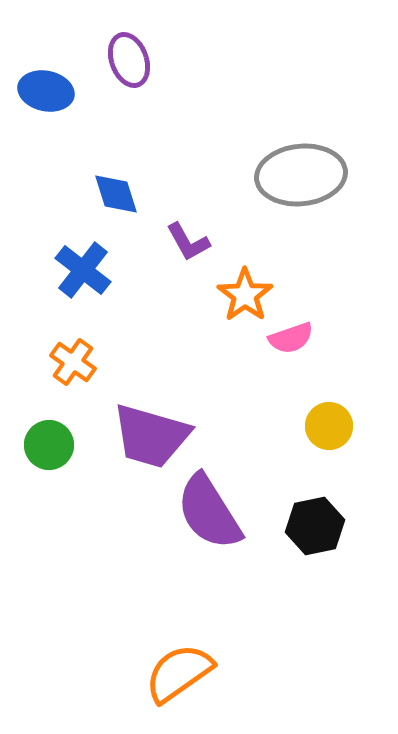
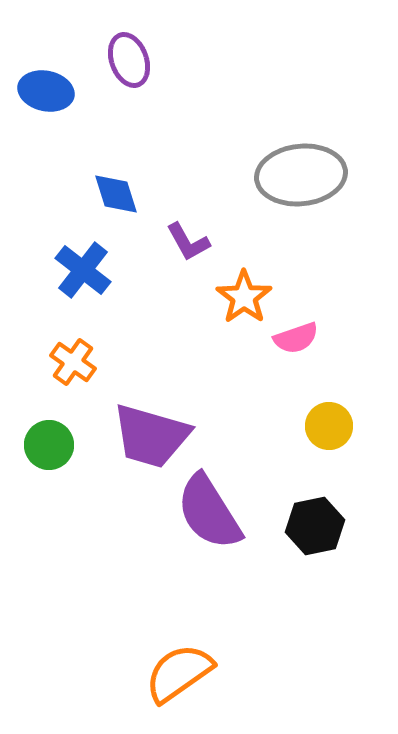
orange star: moved 1 px left, 2 px down
pink semicircle: moved 5 px right
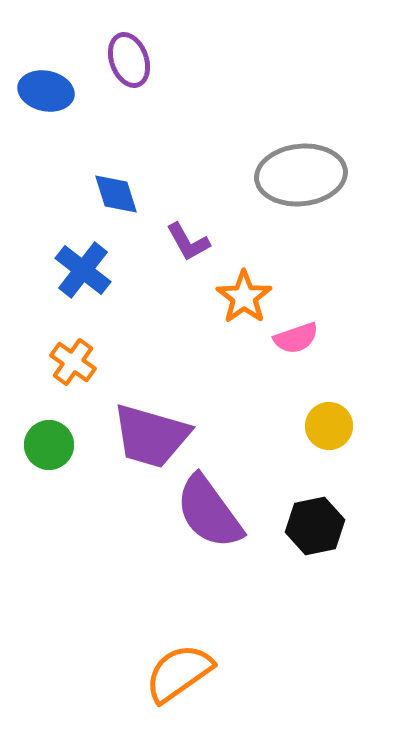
purple semicircle: rotated 4 degrees counterclockwise
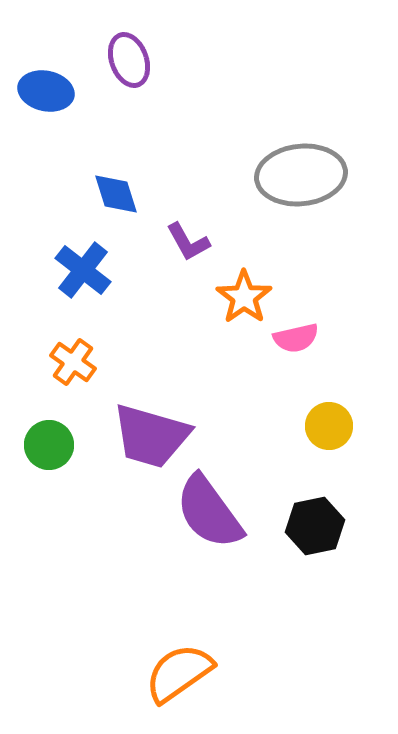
pink semicircle: rotated 6 degrees clockwise
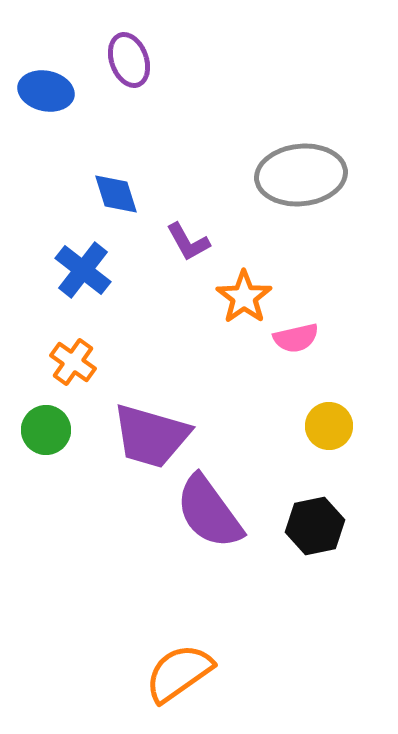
green circle: moved 3 px left, 15 px up
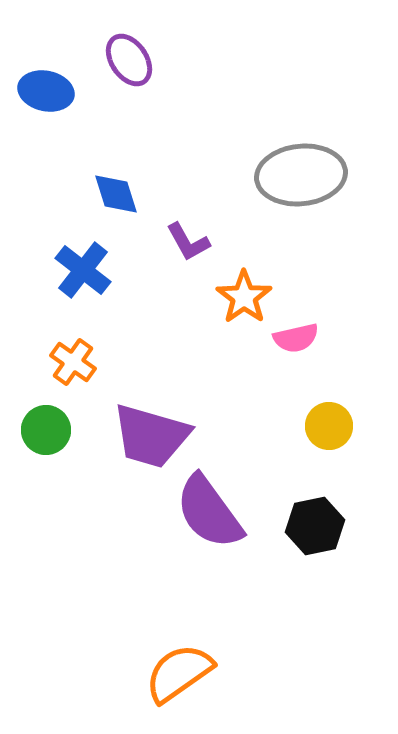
purple ellipse: rotated 14 degrees counterclockwise
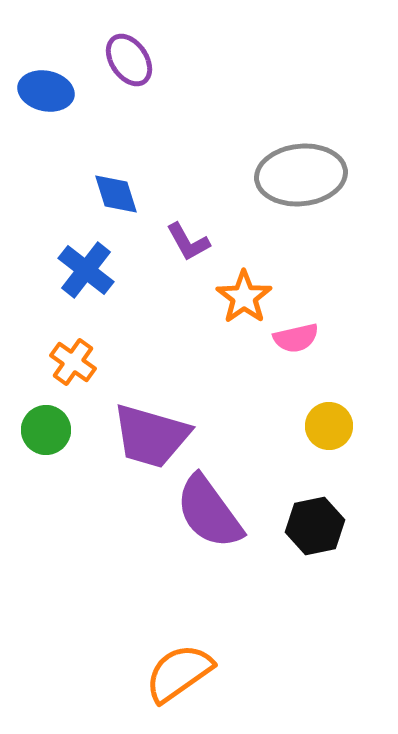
blue cross: moved 3 px right
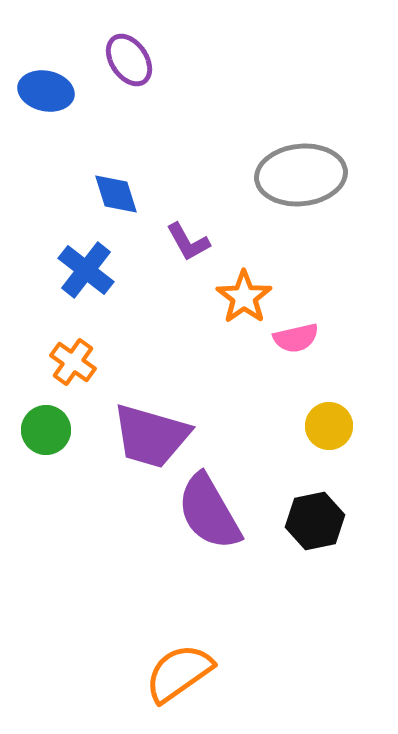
purple semicircle: rotated 6 degrees clockwise
black hexagon: moved 5 px up
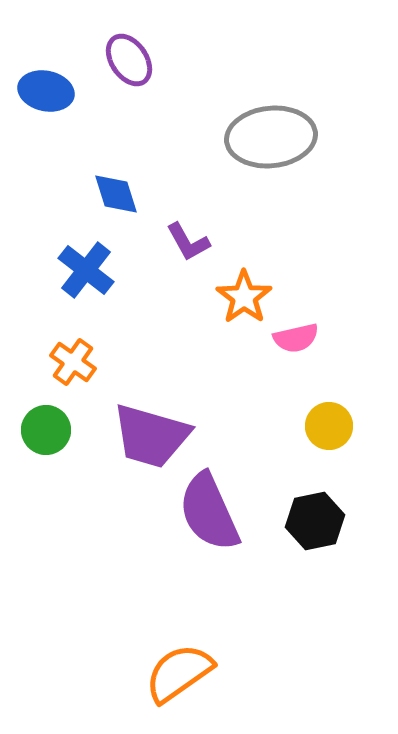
gray ellipse: moved 30 px left, 38 px up
purple semicircle: rotated 6 degrees clockwise
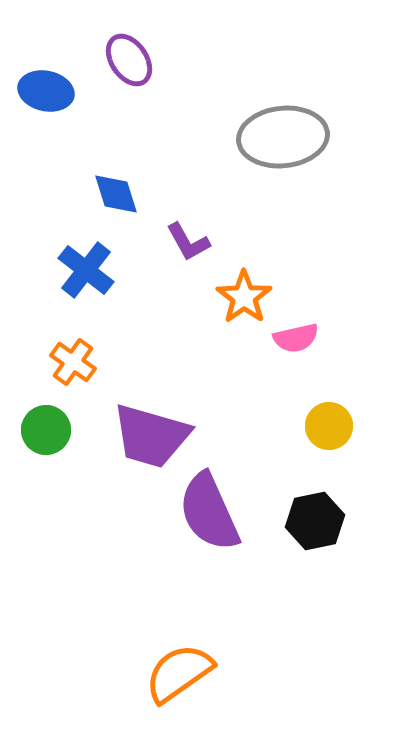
gray ellipse: moved 12 px right
